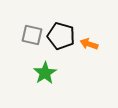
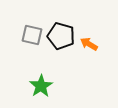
orange arrow: rotated 12 degrees clockwise
green star: moved 4 px left, 13 px down
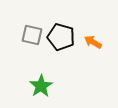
black pentagon: moved 1 px down
orange arrow: moved 4 px right, 2 px up
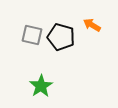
orange arrow: moved 1 px left, 17 px up
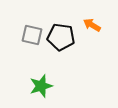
black pentagon: rotated 8 degrees counterclockwise
green star: rotated 15 degrees clockwise
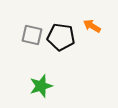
orange arrow: moved 1 px down
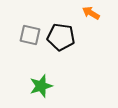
orange arrow: moved 1 px left, 13 px up
gray square: moved 2 px left
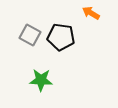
gray square: rotated 15 degrees clockwise
green star: moved 6 px up; rotated 20 degrees clockwise
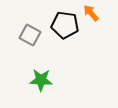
orange arrow: rotated 18 degrees clockwise
black pentagon: moved 4 px right, 12 px up
